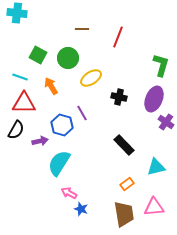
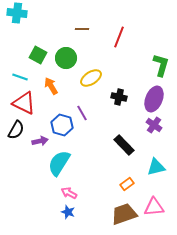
red line: moved 1 px right
green circle: moved 2 px left
red triangle: rotated 25 degrees clockwise
purple cross: moved 12 px left, 3 px down
blue star: moved 13 px left, 3 px down
brown trapezoid: rotated 100 degrees counterclockwise
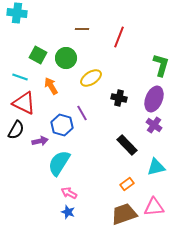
black cross: moved 1 px down
black rectangle: moved 3 px right
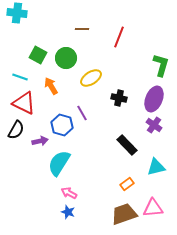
pink triangle: moved 1 px left, 1 px down
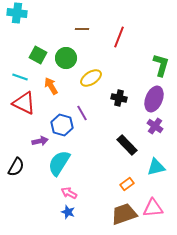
purple cross: moved 1 px right, 1 px down
black semicircle: moved 37 px down
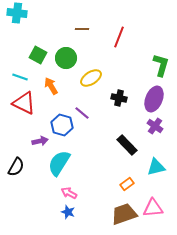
purple line: rotated 21 degrees counterclockwise
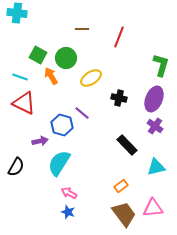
orange arrow: moved 10 px up
orange rectangle: moved 6 px left, 2 px down
brown trapezoid: rotated 72 degrees clockwise
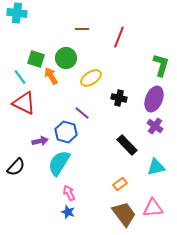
green square: moved 2 px left, 4 px down; rotated 12 degrees counterclockwise
cyan line: rotated 35 degrees clockwise
blue hexagon: moved 4 px right, 7 px down
black semicircle: rotated 12 degrees clockwise
orange rectangle: moved 1 px left, 2 px up
pink arrow: rotated 35 degrees clockwise
